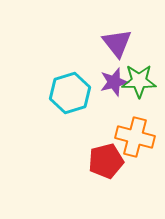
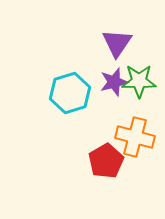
purple triangle: rotated 12 degrees clockwise
red pentagon: rotated 16 degrees counterclockwise
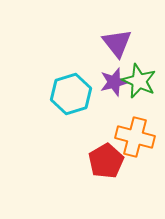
purple triangle: rotated 12 degrees counterclockwise
green star: rotated 24 degrees clockwise
cyan hexagon: moved 1 px right, 1 px down
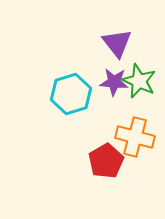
purple star: rotated 20 degrees clockwise
